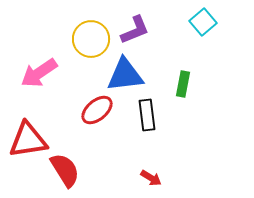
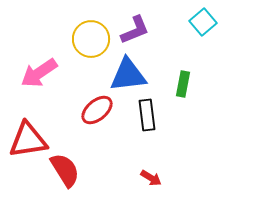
blue triangle: moved 3 px right
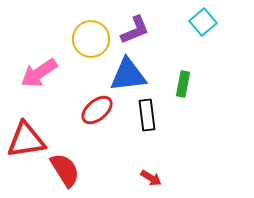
red triangle: moved 2 px left
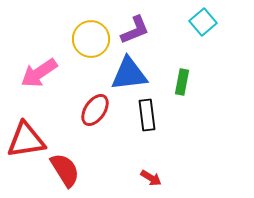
blue triangle: moved 1 px right, 1 px up
green rectangle: moved 1 px left, 2 px up
red ellipse: moved 2 px left; rotated 16 degrees counterclockwise
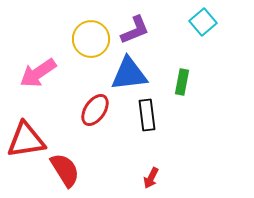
pink arrow: moved 1 px left
red arrow: rotated 85 degrees clockwise
